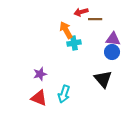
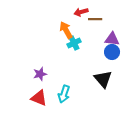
purple triangle: moved 1 px left
cyan cross: rotated 16 degrees counterclockwise
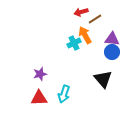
brown line: rotated 32 degrees counterclockwise
orange arrow: moved 19 px right, 5 px down
red triangle: rotated 24 degrees counterclockwise
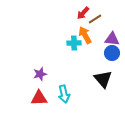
red arrow: moved 2 px right, 1 px down; rotated 32 degrees counterclockwise
cyan cross: rotated 24 degrees clockwise
blue circle: moved 1 px down
cyan arrow: rotated 30 degrees counterclockwise
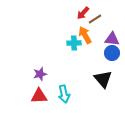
red triangle: moved 2 px up
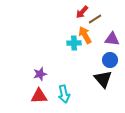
red arrow: moved 1 px left, 1 px up
blue circle: moved 2 px left, 7 px down
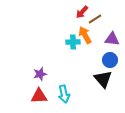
cyan cross: moved 1 px left, 1 px up
